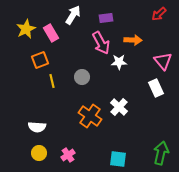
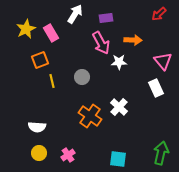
white arrow: moved 2 px right, 1 px up
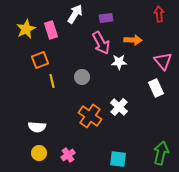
red arrow: rotated 126 degrees clockwise
pink rectangle: moved 3 px up; rotated 12 degrees clockwise
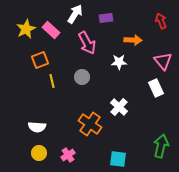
red arrow: moved 2 px right, 7 px down; rotated 14 degrees counterclockwise
pink rectangle: rotated 30 degrees counterclockwise
pink arrow: moved 14 px left
orange cross: moved 8 px down
green arrow: moved 7 px up
